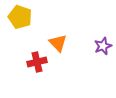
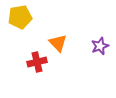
yellow pentagon: rotated 30 degrees counterclockwise
purple star: moved 3 px left
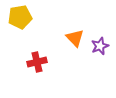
orange triangle: moved 17 px right, 5 px up
